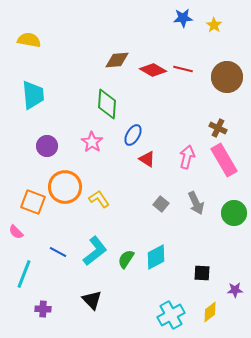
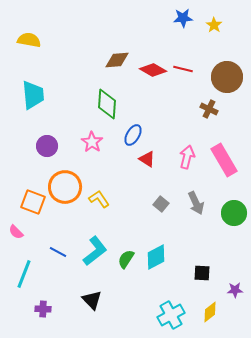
brown cross: moved 9 px left, 19 px up
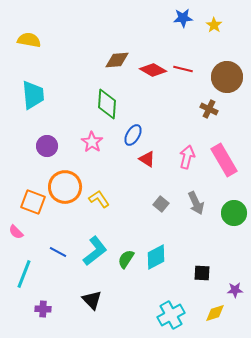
yellow diamond: moved 5 px right, 1 px down; rotated 20 degrees clockwise
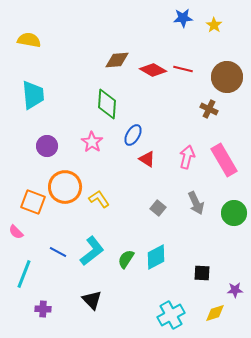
gray square: moved 3 px left, 4 px down
cyan L-shape: moved 3 px left
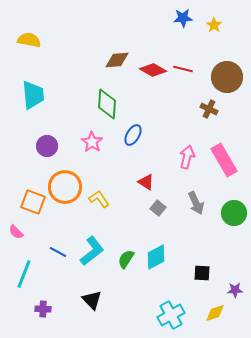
red triangle: moved 1 px left, 23 px down
